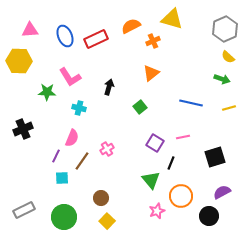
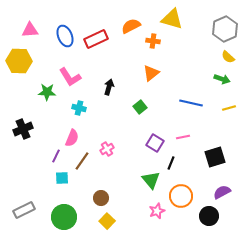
orange cross: rotated 32 degrees clockwise
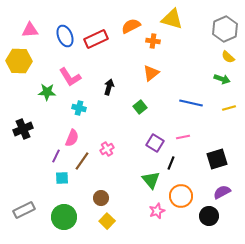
black square: moved 2 px right, 2 px down
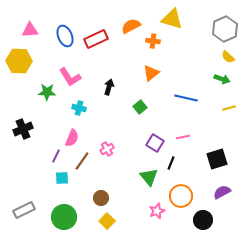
blue line: moved 5 px left, 5 px up
green triangle: moved 2 px left, 3 px up
black circle: moved 6 px left, 4 px down
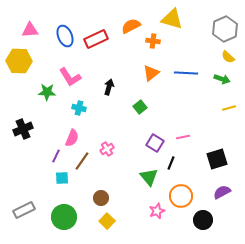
blue line: moved 25 px up; rotated 10 degrees counterclockwise
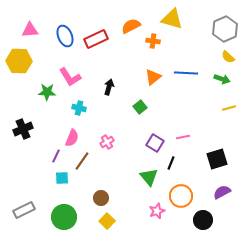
orange triangle: moved 2 px right, 4 px down
pink cross: moved 7 px up
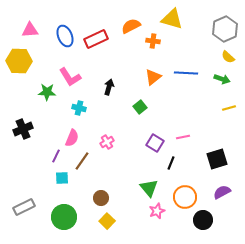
green triangle: moved 11 px down
orange circle: moved 4 px right, 1 px down
gray rectangle: moved 3 px up
